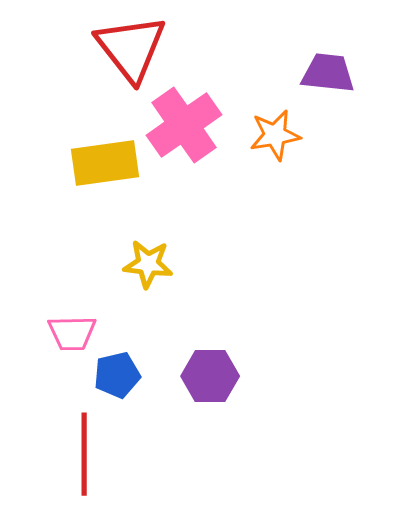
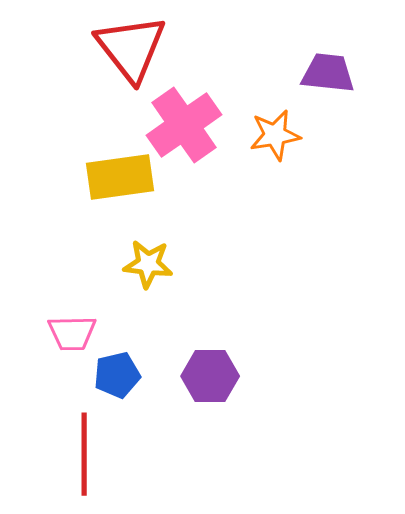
yellow rectangle: moved 15 px right, 14 px down
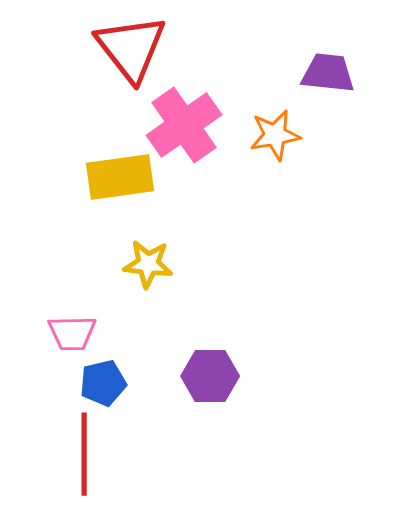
blue pentagon: moved 14 px left, 8 px down
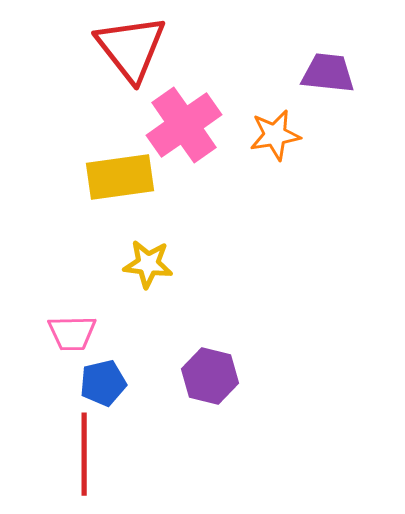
purple hexagon: rotated 14 degrees clockwise
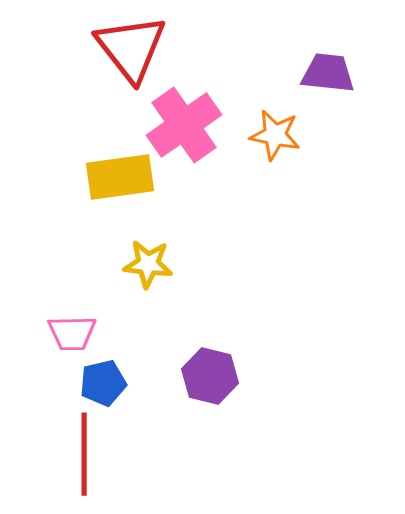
orange star: rotated 21 degrees clockwise
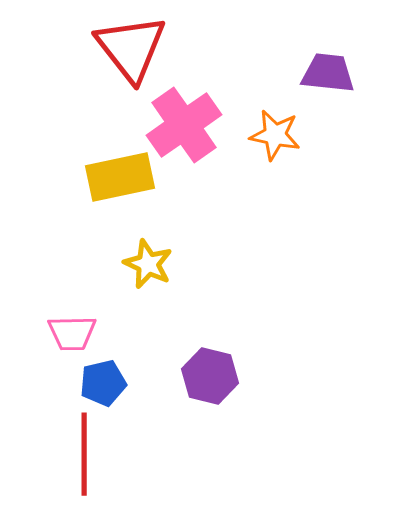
yellow rectangle: rotated 4 degrees counterclockwise
yellow star: rotated 18 degrees clockwise
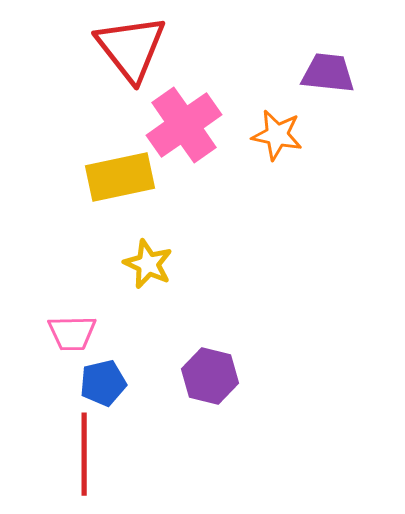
orange star: moved 2 px right
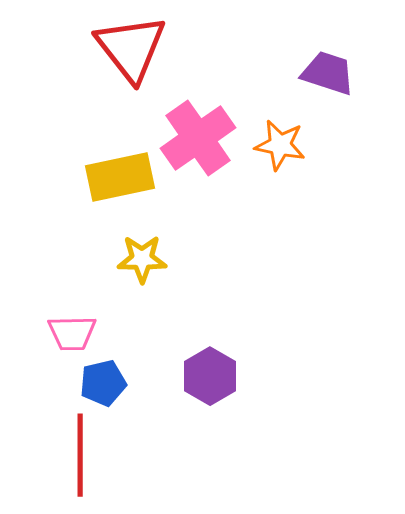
purple trapezoid: rotated 12 degrees clockwise
pink cross: moved 14 px right, 13 px down
orange star: moved 3 px right, 10 px down
yellow star: moved 6 px left, 5 px up; rotated 24 degrees counterclockwise
purple hexagon: rotated 16 degrees clockwise
red line: moved 4 px left, 1 px down
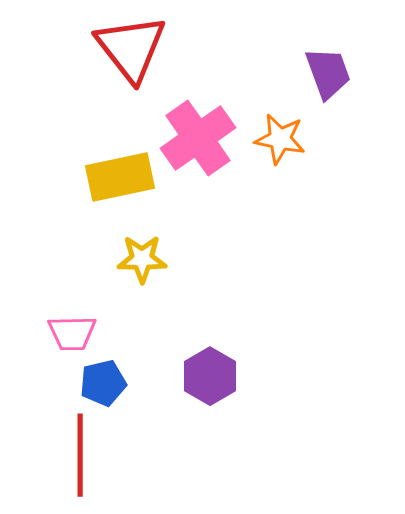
purple trapezoid: rotated 52 degrees clockwise
orange star: moved 6 px up
